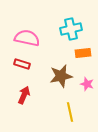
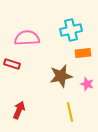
cyan cross: moved 1 px down
pink semicircle: rotated 15 degrees counterclockwise
red rectangle: moved 10 px left
red arrow: moved 5 px left, 15 px down
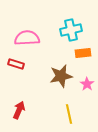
red rectangle: moved 4 px right
pink star: rotated 16 degrees clockwise
yellow line: moved 1 px left, 2 px down
